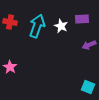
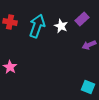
purple rectangle: rotated 40 degrees counterclockwise
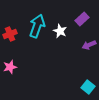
red cross: moved 12 px down; rotated 32 degrees counterclockwise
white star: moved 1 px left, 5 px down
pink star: rotated 24 degrees clockwise
cyan square: rotated 16 degrees clockwise
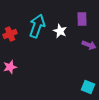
purple rectangle: rotated 48 degrees counterclockwise
purple arrow: rotated 136 degrees counterclockwise
cyan square: rotated 16 degrees counterclockwise
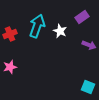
purple rectangle: moved 2 px up; rotated 56 degrees clockwise
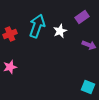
white star: rotated 24 degrees clockwise
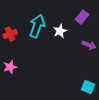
purple rectangle: rotated 16 degrees counterclockwise
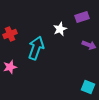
purple rectangle: rotated 32 degrees clockwise
cyan arrow: moved 1 px left, 22 px down
white star: moved 2 px up
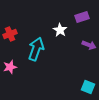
white star: moved 1 px down; rotated 16 degrees counterclockwise
cyan arrow: moved 1 px down
